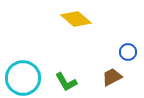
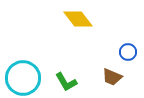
yellow diamond: moved 2 px right; rotated 12 degrees clockwise
brown trapezoid: rotated 130 degrees counterclockwise
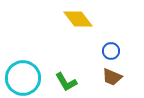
blue circle: moved 17 px left, 1 px up
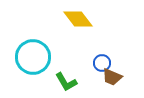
blue circle: moved 9 px left, 12 px down
cyan circle: moved 10 px right, 21 px up
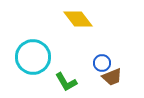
brown trapezoid: rotated 45 degrees counterclockwise
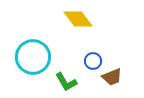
blue circle: moved 9 px left, 2 px up
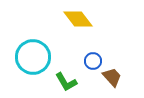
brown trapezoid: rotated 110 degrees counterclockwise
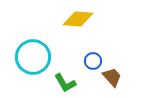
yellow diamond: rotated 48 degrees counterclockwise
green L-shape: moved 1 px left, 1 px down
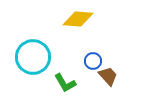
brown trapezoid: moved 4 px left, 1 px up
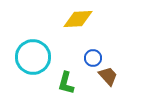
yellow diamond: rotated 8 degrees counterclockwise
blue circle: moved 3 px up
green L-shape: moved 1 px right; rotated 45 degrees clockwise
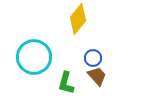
yellow diamond: rotated 48 degrees counterclockwise
cyan circle: moved 1 px right
brown trapezoid: moved 11 px left
